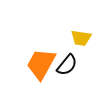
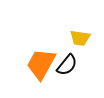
yellow trapezoid: moved 1 px left
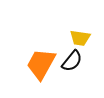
black semicircle: moved 5 px right, 4 px up
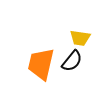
orange trapezoid: rotated 16 degrees counterclockwise
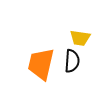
black semicircle: rotated 35 degrees counterclockwise
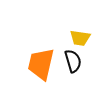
black semicircle: moved 1 px right; rotated 20 degrees counterclockwise
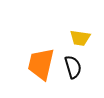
black semicircle: moved 6 px down
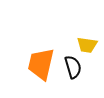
yellow trapezoid: moved 7 px right, 7 px down
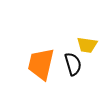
black semicircle: moved 3 px up
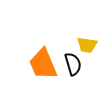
orange trapezoid: moved 2 px right; rotated 36 degrees counterclockwise
